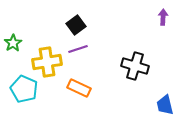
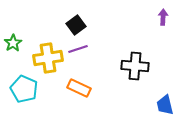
yellow cross: moved 1 px right, 4 px up
black cross: rotated 12 degrees counterclockwise
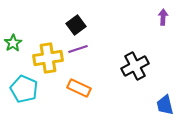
black cross: rotated 32 degrees counterclockwise
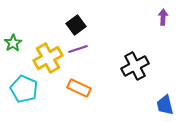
yellow cross: rotated 20 degrees counterclockwise
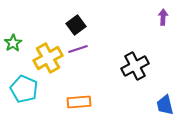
orange rectangle: moved 14 px down; rotated 30 degrees counterclockwise
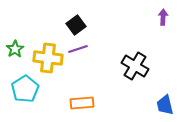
green star: moved 2 px right, 6 px down
yellow cross: rotated 36 degrees clockwise
black cross: rotated 32 degrees counterclockwise
cyan pentagon: moved 1 px right; rotated 16 degrees clockwise
orange rectangle: moved 3 px right, 1 px down
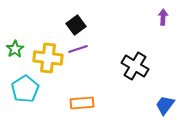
blue trapezoid: rotated 50 degrees clockwise
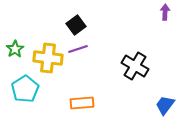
purple arrow: moved 2 px right, 5 px up
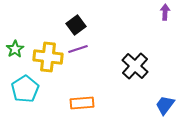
yellow cross: moved 1 px up
black cross: rotated 12 degrees clockwise
